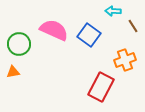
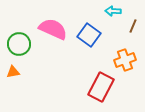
brown line: rotated 56 degrees clockwise
pink semicircle: moved 1 px left, 1 px up
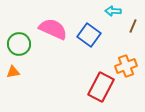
orange cross: moved 1 px right, 6 px down
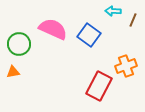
brown line: moved 6 px up
red rectangle: moved 2 px left, 1 px up
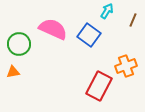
cyan arrow: moved 6 px left; rotated 119 degrees clockwise
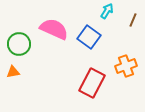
pink semicircle: moved 1 px right
blue square: moved 2 px down
red rectangle: moved 7 px left, 3 px up
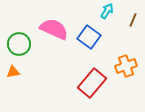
red rectangle: rotated 12 degrees clockwise
